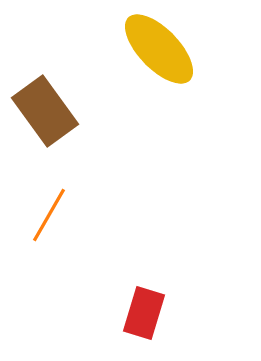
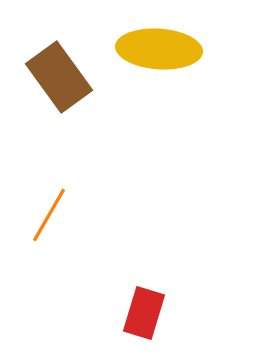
yellow ellipse: rotated 42 degrees counterclockwise
brown rectangle: moved 14 px right, 34 px up
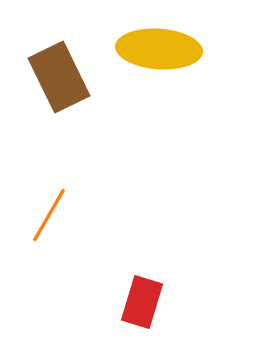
brown rectangle: rotated 10 degrees clockwise
red rectangle: moved 2 px left, 11 px up
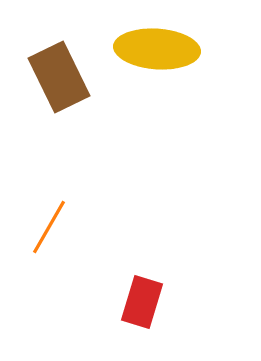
yellow ellipse: moved 2 px left
orange line: moved 12 px down
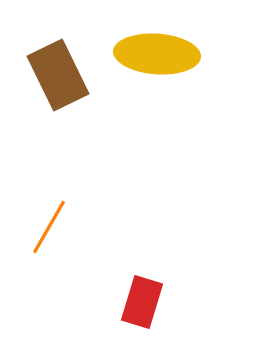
yellow ellipse: moved 5 px down
brown rectangle: moved 1 px left, 2 px up
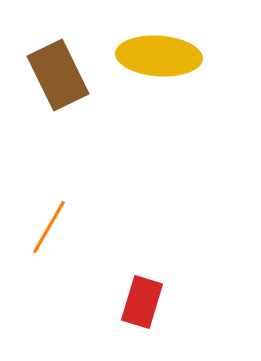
yellow ellipse: moved 2 px right, 2 px down
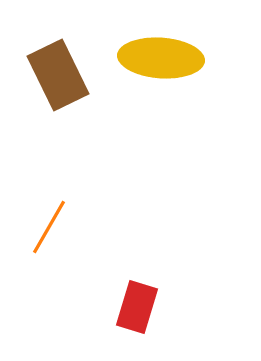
yellow ellipse: moved 2 px right, 2 px down
red rectangle: moved 5 px left, 5 px down
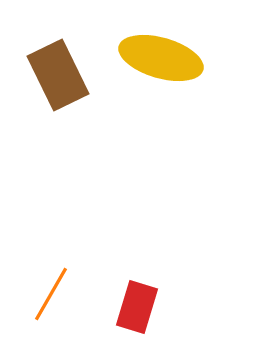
yellow ellipse: rotated 12 degrees clockwise
orange line: moved 2 px right, 67 px down
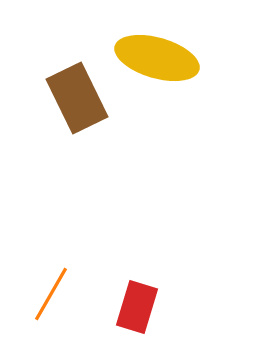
yellow ellipse: moved 4 px left
brown rectangle: moved 19 px right, 23 px down
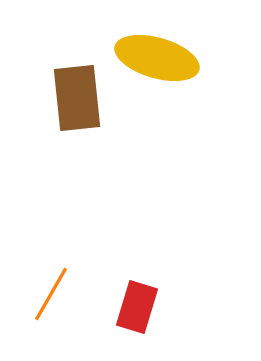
brown rectangle: rotated 20 degrees clockwise
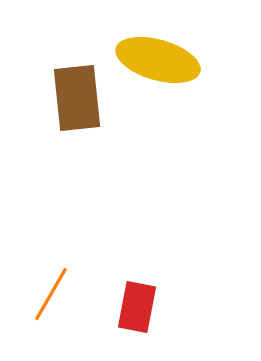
yellow ellipse: moved 1 px right, 2 px down
red rectangle: rotated 6 degrees counterclockwise
